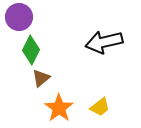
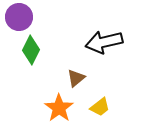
brown triangle: moved 35 px right
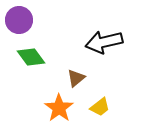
purple circle: moved 3 px down
green diamond: moved 7 px down; rotated 64 degrees counterclockwise
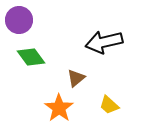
yellow trapezoid: moved 9 px right, 2 px up; rotated 80 degrees clockwise
